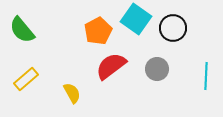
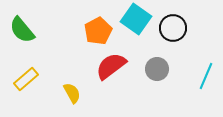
cyan line: rotated 20 degrees clockwise
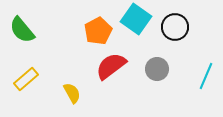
black circle: moved 2 px right, 1 px up
